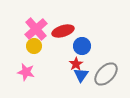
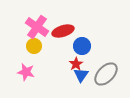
pink cross: moved 1 px right, 2 px up; rotated 15 degrees counterclockwise
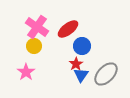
red ellipse: moved 5 px right, 2 px up; rotated 20 degrees counterclockwise
pink star: rotated 24 degrees clockwise
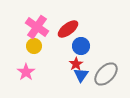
blue circle: moved 1 px left
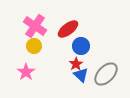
pink cross: moved 2 px left, 1 px up
blue triangle: rotated 21 degrees counterclockwise
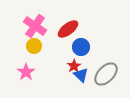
blue circle: moved 1 px down
red star: moved 2 px left, 2 px down
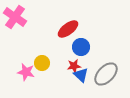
pink cross: moved 20 px left, 9 px up
yellow circle: moved 8 px right, 17 px down
red star: rotated 24 degrees clockwise
pink star: rotated 24 degrees counterclockwise
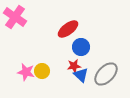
yellow circle: moved 8 px down
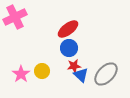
pink cross: rotated 30 degrees clockwise
blue circle: moved 12 px left, 1 px down
pink star: moved 5 px left, 2 px down; rotated 24 degrees clockwise
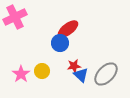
blue circle: moved 9 px left, 5 px up
